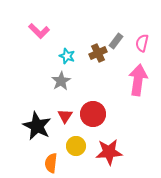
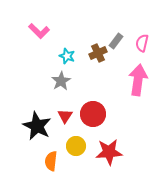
orange semicircle: moved 2 px up
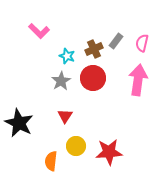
brown cross: moved 4 px left, 4 px up
red circle: moved 36 px up
black star: moved 18 px left, 3 px up
